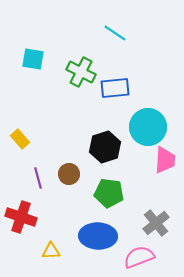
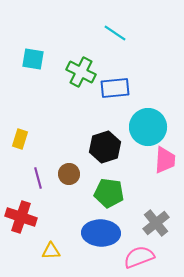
yellow rectangle: rotated 60 degrees clockwise
blue ellipse: moved 3 px right, 3 px up
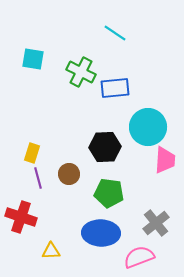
yellow rectangle: moved 12 px right, 14 px down
black hexagon: rotated 16 degrees clockwise
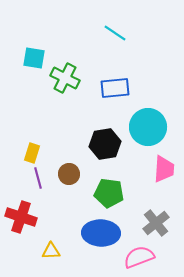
cyan square: moved 1 px right, 1 px up
green cross: moved 16 px left, 6 px down
black hexagon: moved 3 px up; rotated 8 degrees counterclockwise
pink trapezoid: moved 1 px left, 9 px down
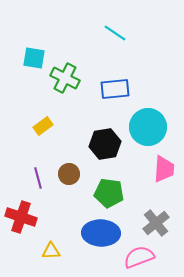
blue rectangle: moved 1 px down
yellow rectangle: moved 11 px right, 27 px up; rotated 36 degrees clockwise
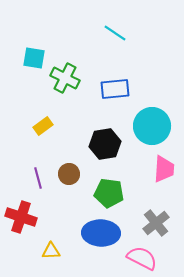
cyan circle: moved 4 px right, 1 px up
pink semicircle: moved 3 px right, 1 px down; rotated 48 degrees clockwise
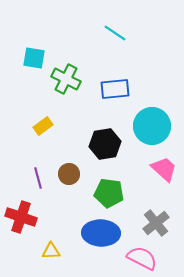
green cross: moved 1 px right, 1 px down
pink trapezoid: rotated 52 degrees counterclockwise
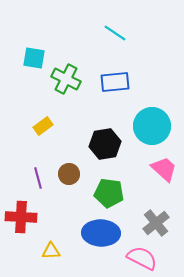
blue rectangle: moved 7 px up
red cross: rotated 16 degrees counterclockwise
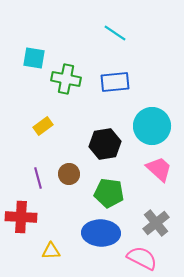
green cross: rotated 16 degrees counterclockwise
pink trapezoid: moved 5 px left
